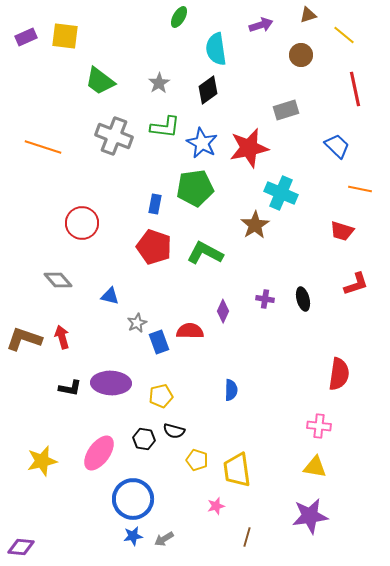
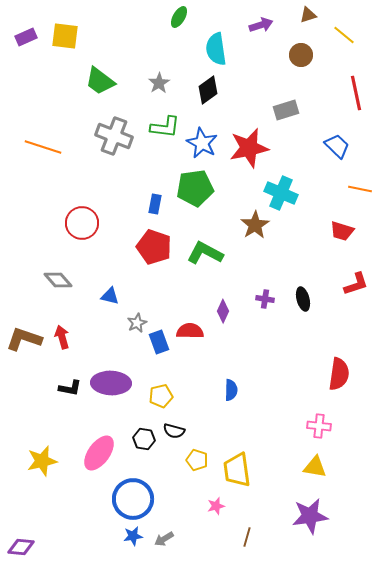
red line at (355, 89): moved 1 px right, 4 px down
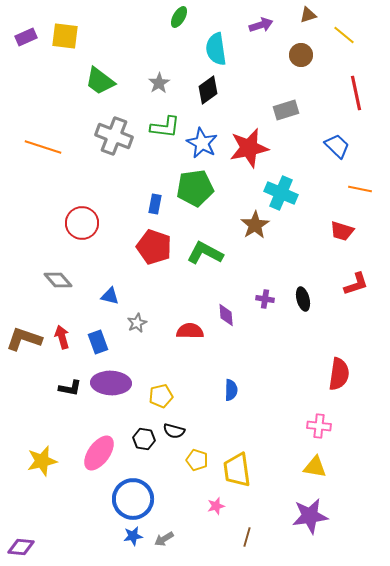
purple diamond at (223, 311): moved 3 px right, 4 px down; rotated 30 degrees counterclockwise
blue rectangle at (159, 342): moved 61 px left
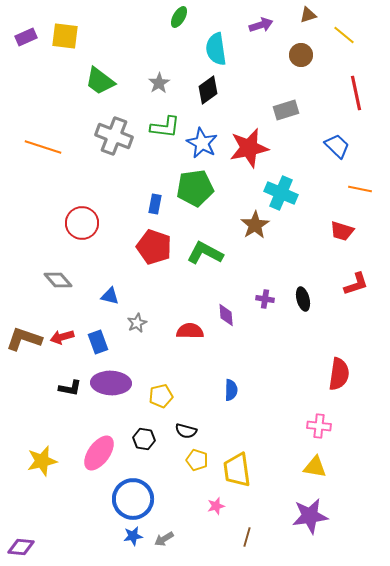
red arrow at (62, 337): rotated 90 degrees counterclockwise
black semicircle at (174, 431): moved 12 px right
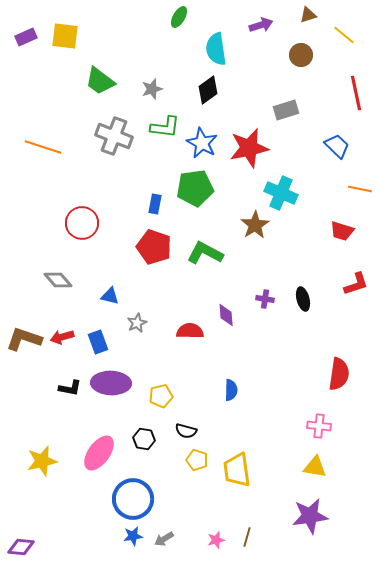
gray star at (159, 83): moved 7 px left, 6 px down; rotated 15 degrees clockwise
pink star at (216, 506): moved 34 px down
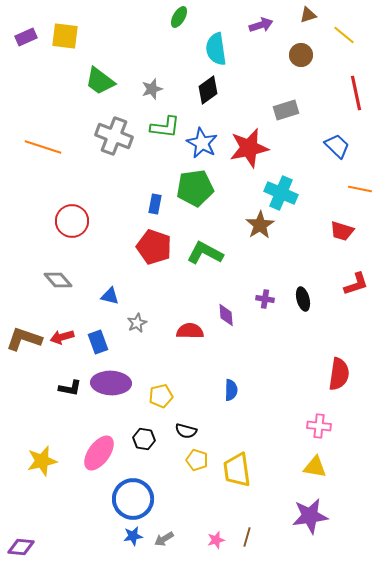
red circle at (82, 223): moved 10 px left, 2 px up
brown star at (255, 225): moved 5 px right
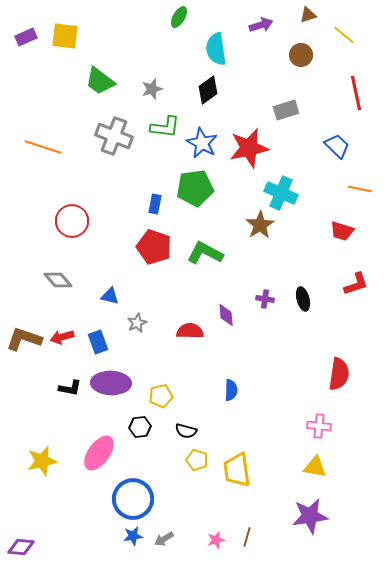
black hexagon at (144, 439): moved 4 px left, 12 px up; rotated 15 degrees counterclockwise
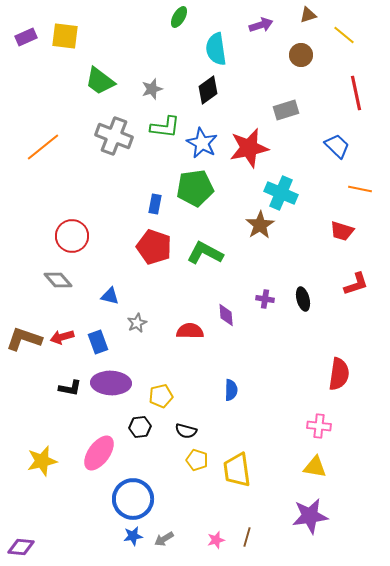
orange line at (43, 147): rotated 57 degrees counterclockwise
red circle at (72, 221): moved 15 px down
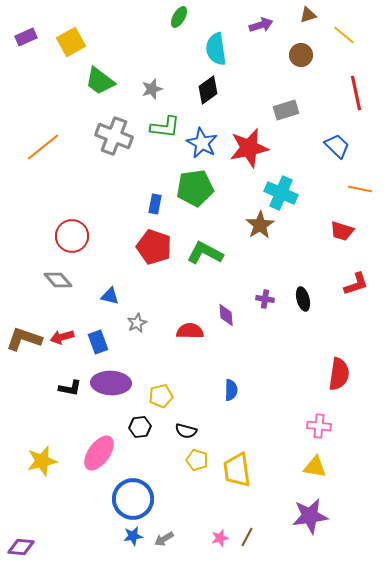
yellow square at (65, 36): moved 6 px right, 6 px down; rotated 36 degrees counterclockwise
brown line at (247, 537): rotated 12 degrees clockwise
pink star at (216, 540): moved 4 px right, 2 px up
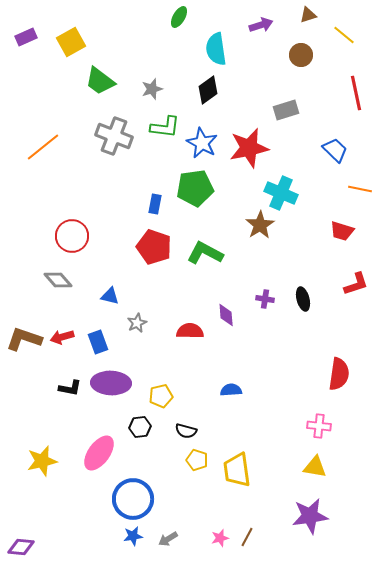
blue trapezoid at (337, 146): moved 2 px left, 4 px down
blue semicircle at (231, 390): rotated 95 degrees counterclockwise
gray arrow at (164, 539): moved 4 px right
